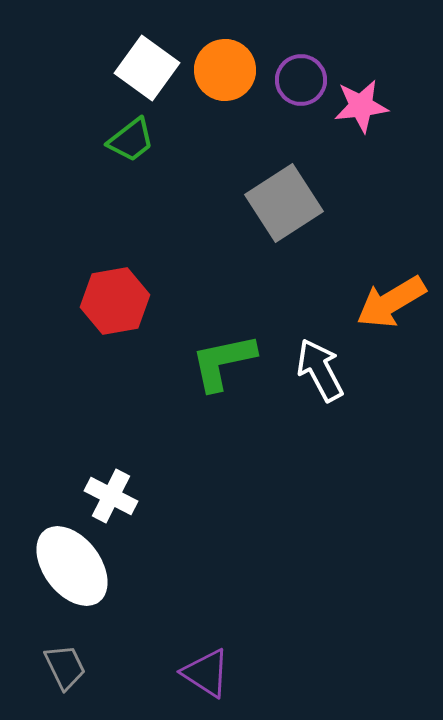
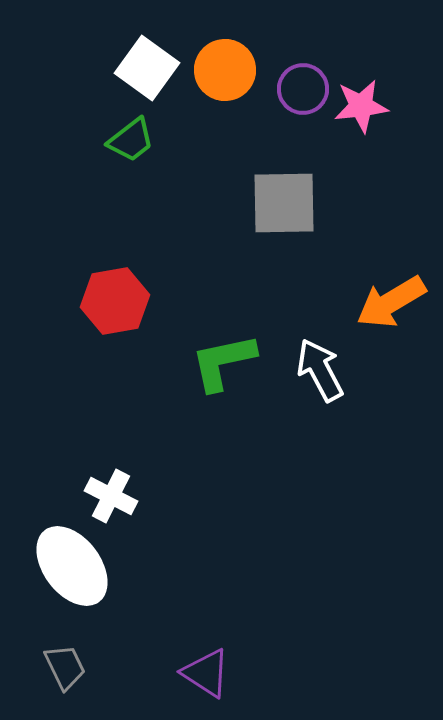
purple circle: moved 2 px right, 9 px down
gray square: rotated 32 degrees clockwise
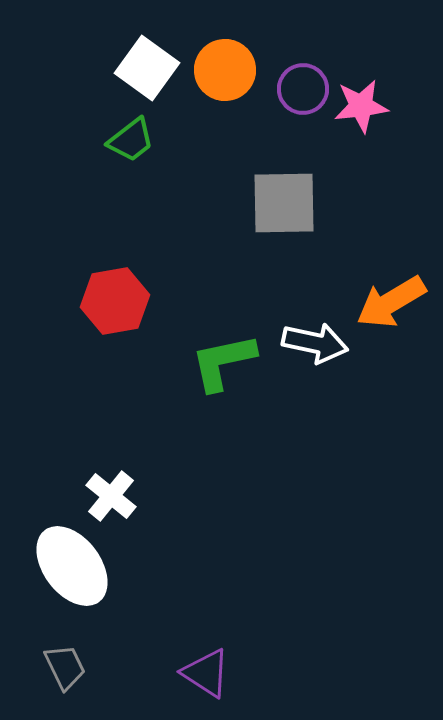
white arrow: moved 5 px left, 27 px up; rotated 130 degrees clockwise
white cross: rotated 12 degrees clockwise
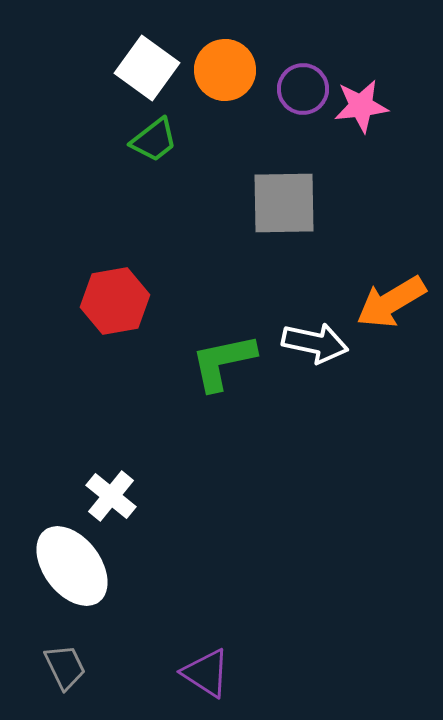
green trapezoid: moved 23 px right
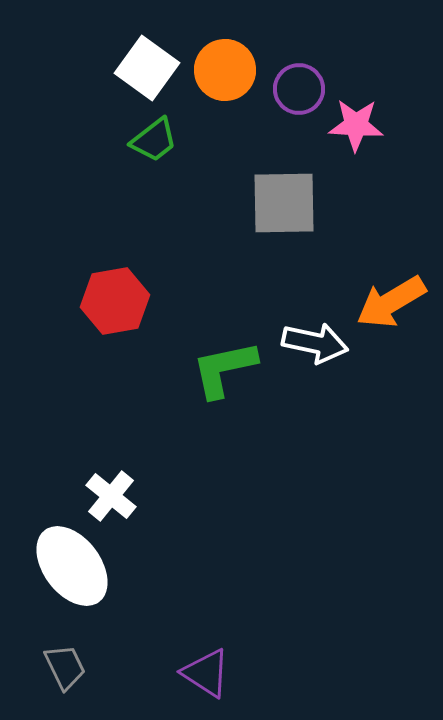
purple circle: moved 4 px left
pink star: moved 5 px left, 19 px down; rotated 10 degrees clockwise
green L-shape: moved 1 px right, 7 px down
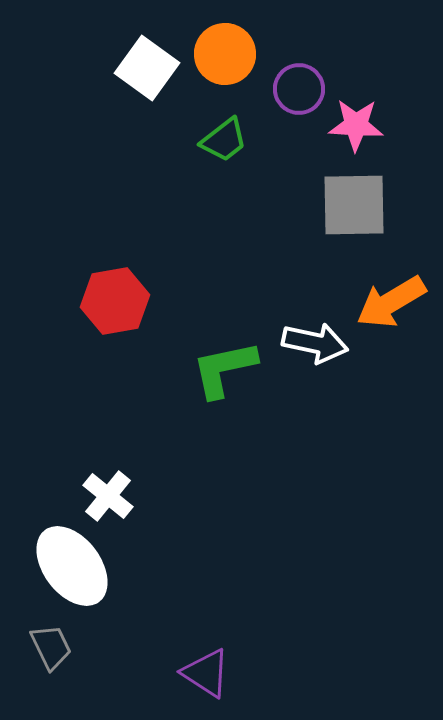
orange circle: moved 16 px up
green trapezoid: moved 70 px right
gray square: moved 70 px right, 2 px down
white cross: moved 3 px left
gray trapezoid: moved 14 px left, 20 px up
